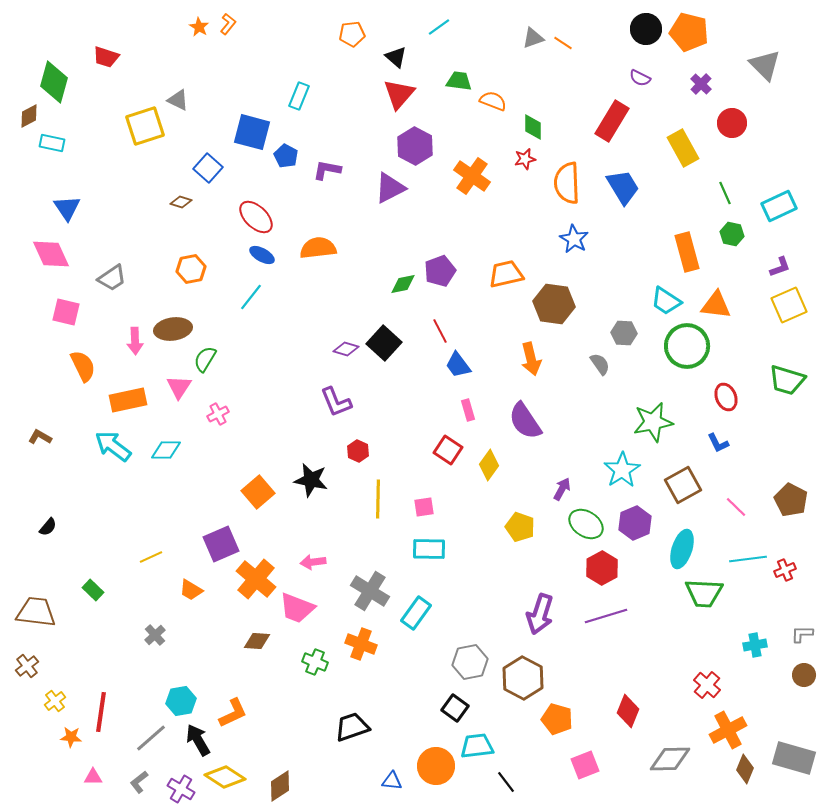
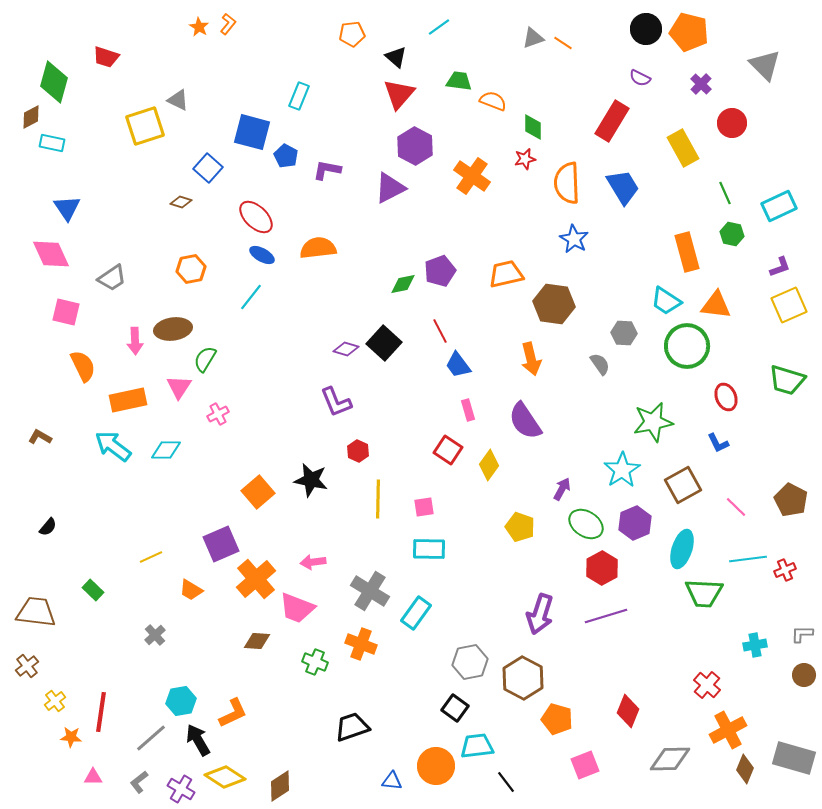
brown diamond at (29, 116): moved 2 px right, 1 px down
orange cross at (256, 579): rotated 9 degrees clockwise
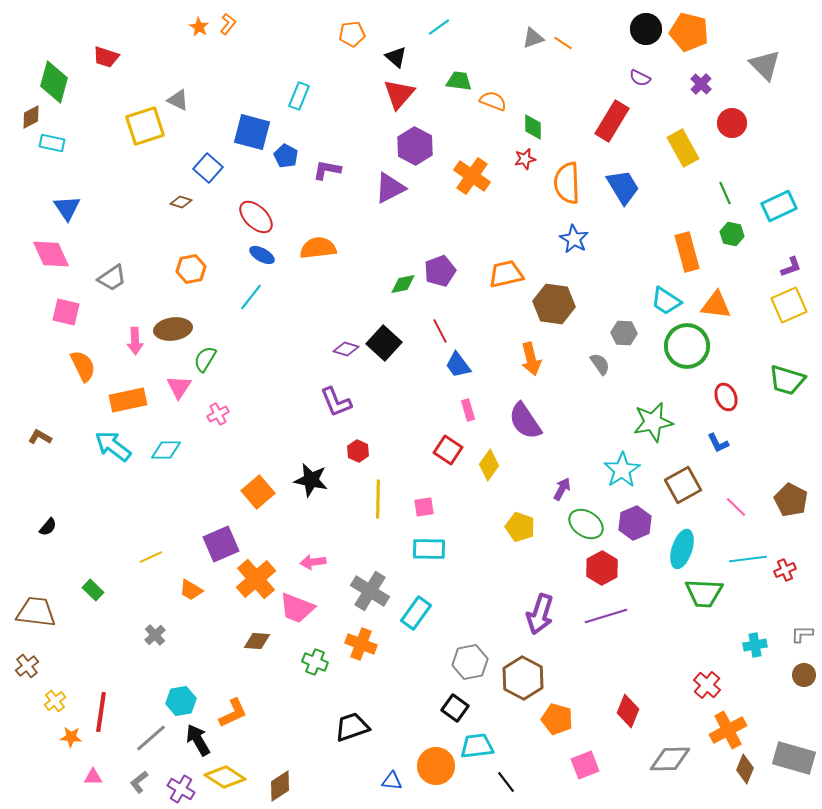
purple L-shape at (780, 267): moved 11 px right
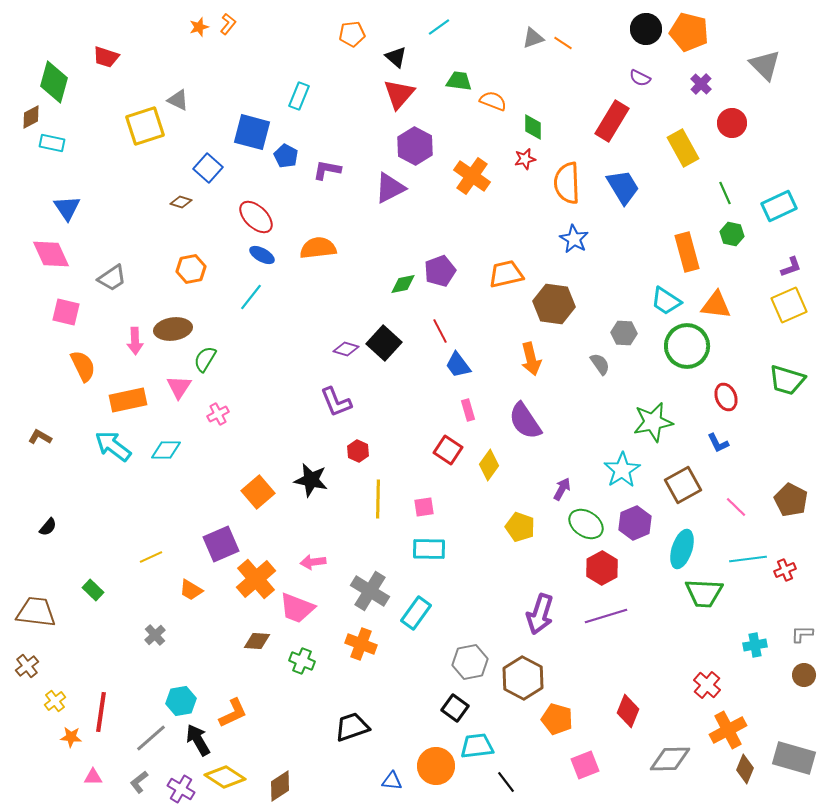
orange star at (199, 27): rotated 24 degrees clockwise
green cross at (315, 662): moved 13 px left, 1 px up
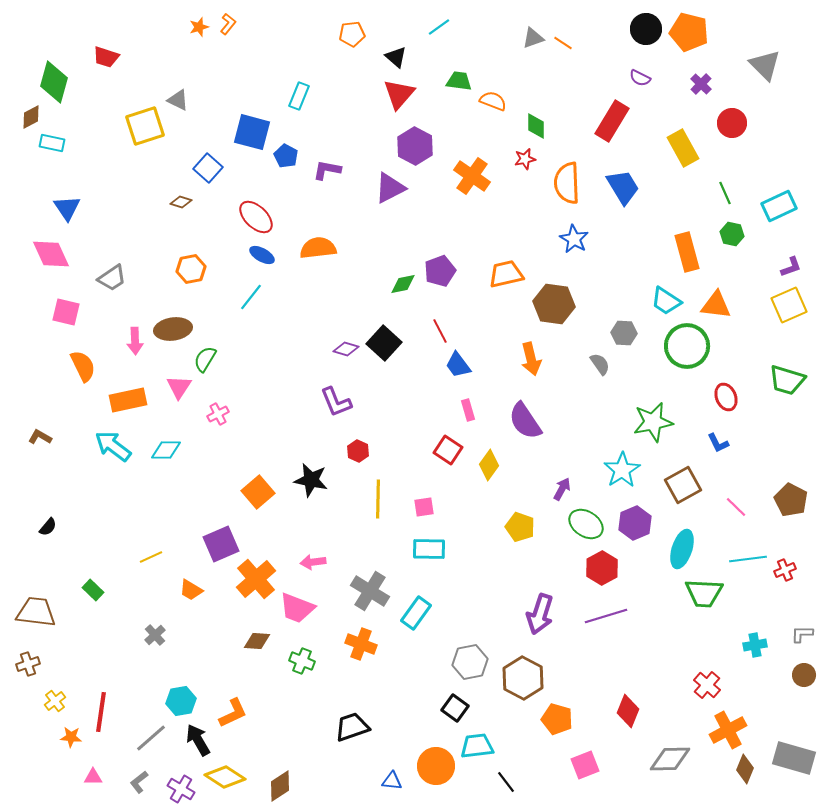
green diamond at (533, 127): moved 3 px right, 1 px up
brown cross at (27, 666): moved 1 px right, 2 px up; rotated 20 degrees clockwise
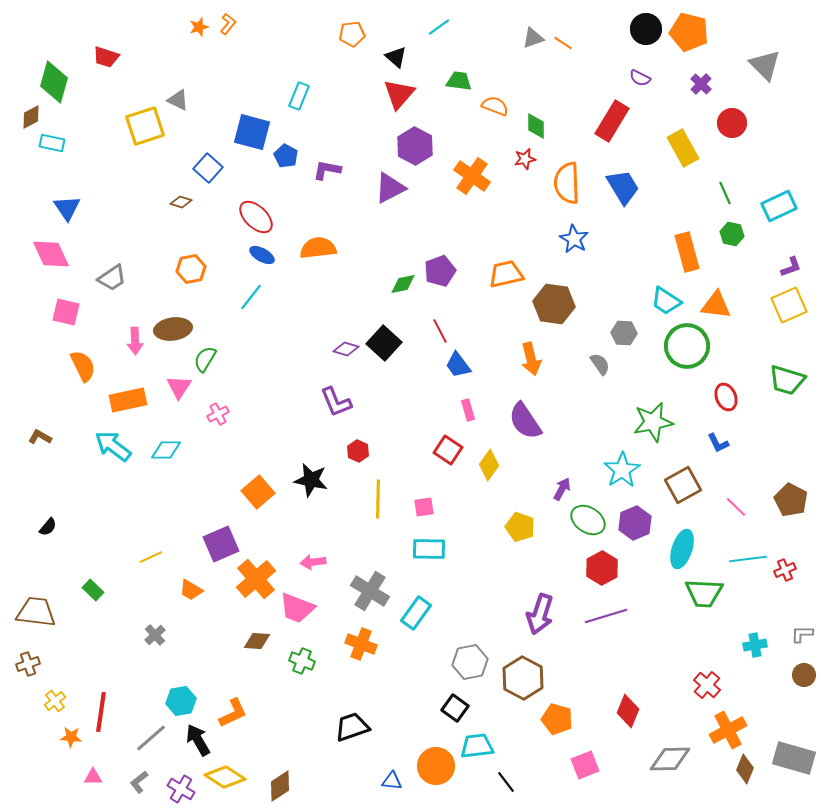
orange semicircle at (493, 101): moved 2 px right, 5 px down
green ellipse at (586, 524): moved 2 px right, 4 px up
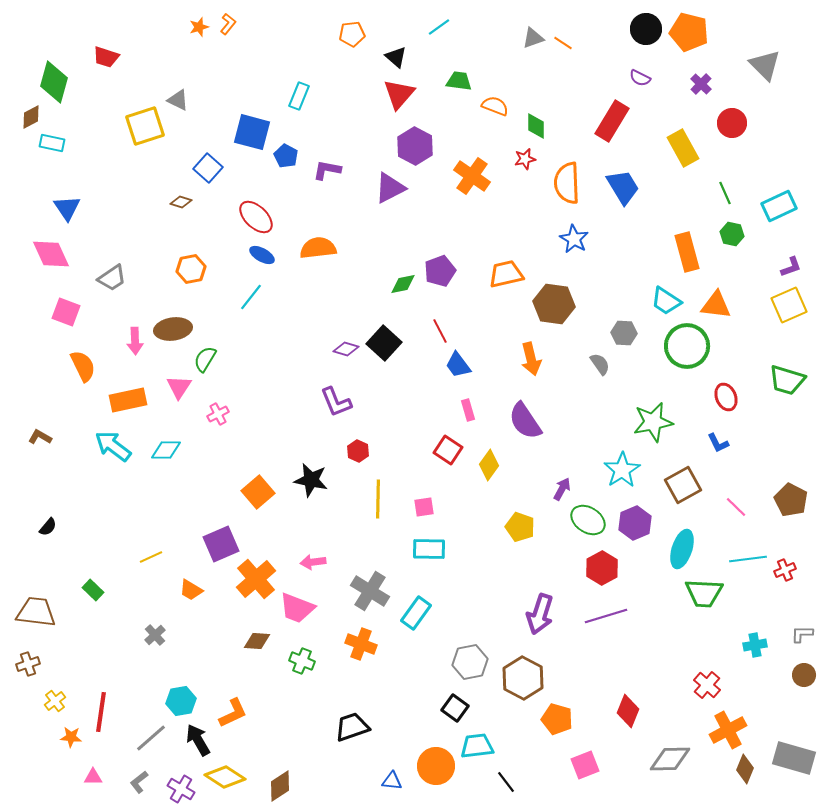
pink square at (66, 312): rotated 8 degrees clockwise
